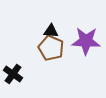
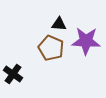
black triangle: moved 8 px right, 7 px up
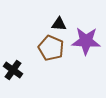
black cross: moved 4 px up
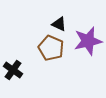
black triangle: rotated 21 degrees clockwise
purple star: moved 2 px right; rotated 16 degrees counterclockwise
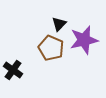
black triangle: rotated 49 degrees clockwise
purple star: moved 4 px left, 1 px up
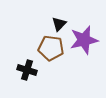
brown pentagon: rotated 15 degrees counterclockwise
black cross: moved 14 px right; rotated 18 degrees counterclockwise
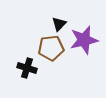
brown pentagon: rotated 15 degrees counterclockwise
black cross: moved 2 px up
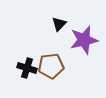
brown pentagon: moved 18 px down
